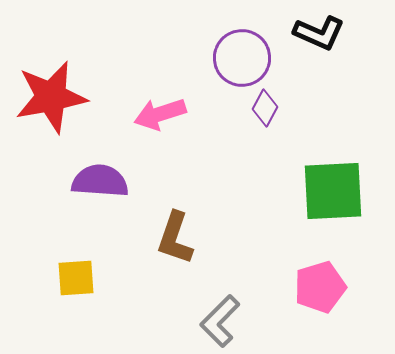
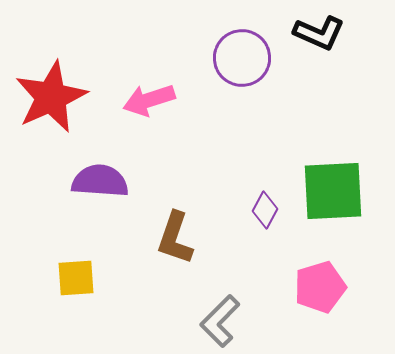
red star: rotated 14 degrees counterclockwise
purple diamond: moved 102 px down
pink arrow: moved 11 px left, 14 px up
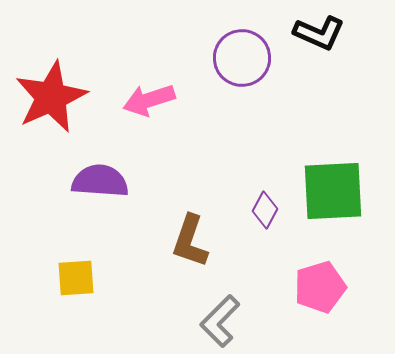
brown L-shape: moved 15 px right, 3 px down
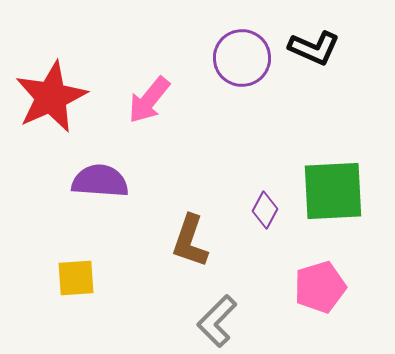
black L-shape: moved 5 px left, 15 px down
pink arrow: rotated 33 degrees counterclockwise
gray L-shape: moved 3 px left
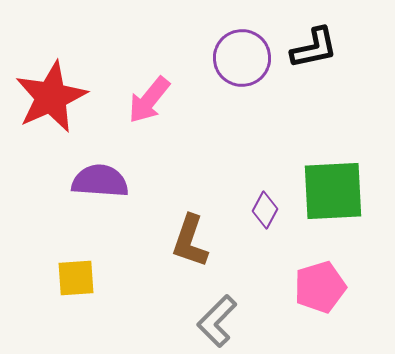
black L-shape: rotated 36 degrees counterclockwise
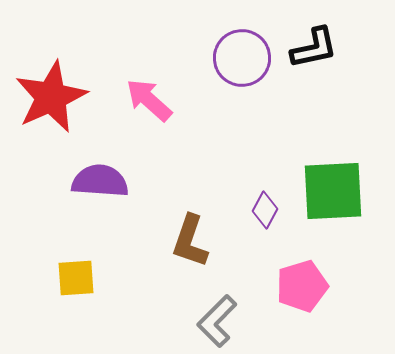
pink arrow: rotated 93 degrees clockwise
pink pentagon: moved 18 px left, 1 px up
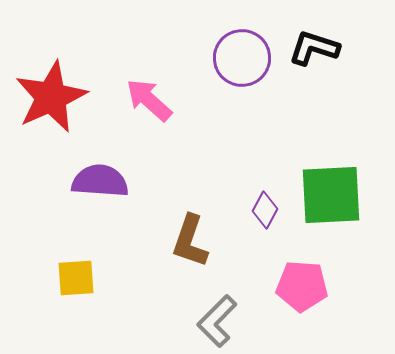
black L-shape: rotated 150 degrees counterclockwise
green square: moved 2 px left, 4 px down
pink pentagon: rotated 21 degrees clockwise
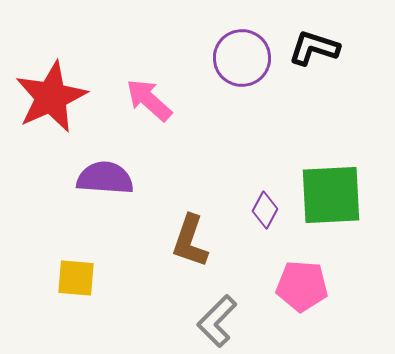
purple semicircle: moved 5 px right, 3 px up
yellow square: rotated 9 degrees clockwise
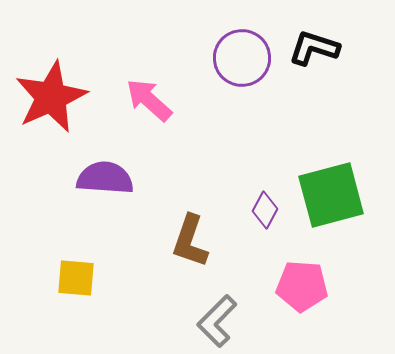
green square: rotated 12 degrees counterclockwise
